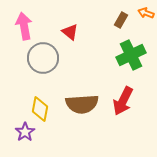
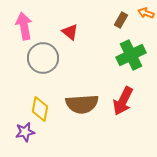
purple star: rotated 24 degrees clockwise
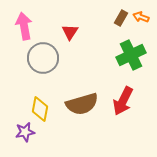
orange arrow: moved 5 px left, 4 px down
brown rectangle: moved 2 px up
red triangle: rotated 24 degrees clockwise
brown semicircle: rotated 12 degrees counterclockwise
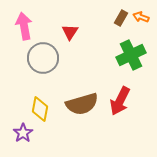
red arrow: moved 3 px left
purple star: moved 2 px left, 1 px down; rotated 24 degrees counterclockwise
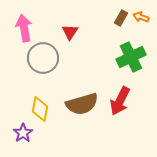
pink arrow: moved 2 px down
green cross: moved 2 px down
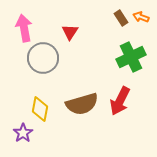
brown rectangle: rotated 63 degrees counterclockwise
